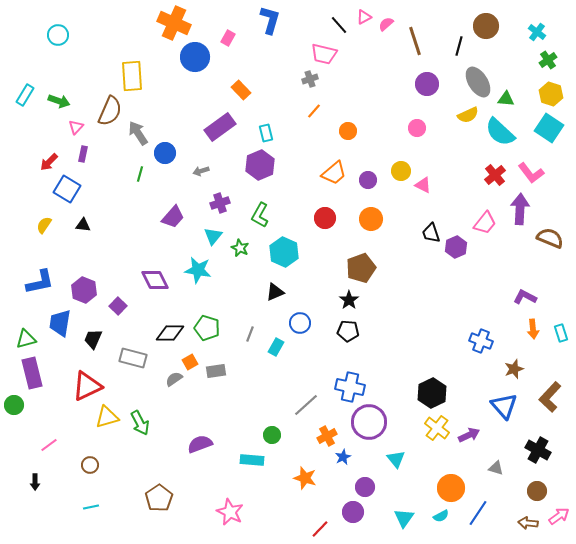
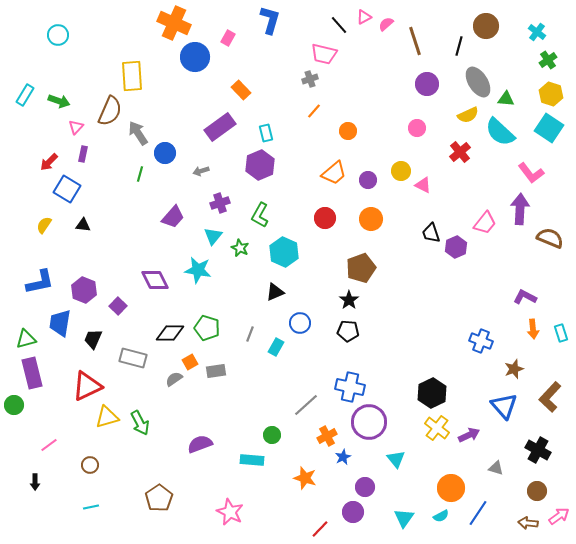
red cross at (495, 175): moved 35 px left, 23 px up
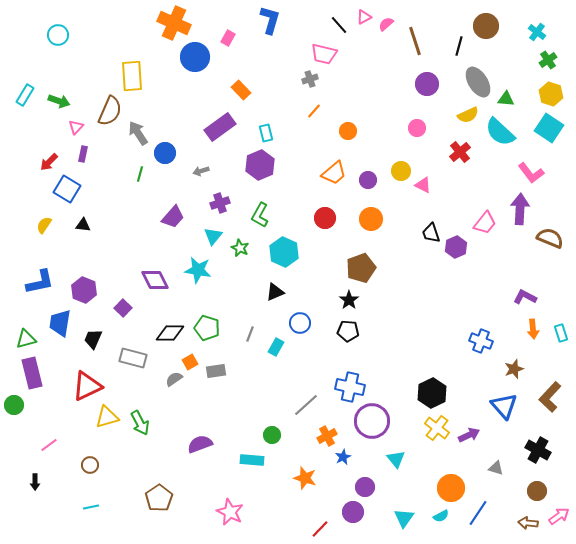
purple square at (118, 306): moved 5 px right, 2 px down
purple circle at (369, 422): moved 3 px right, 1 px up
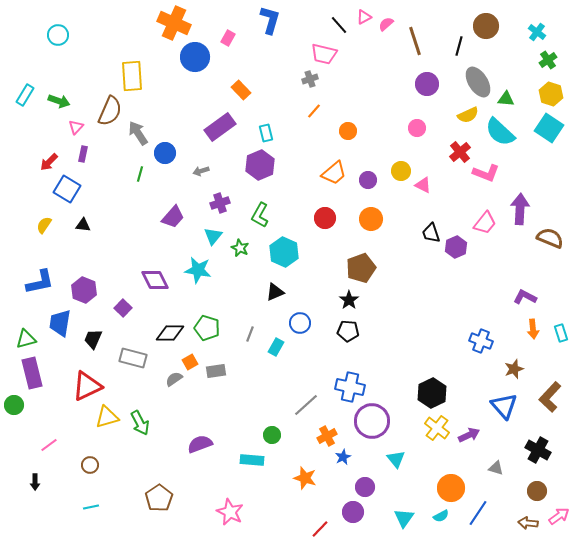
pink L-shape at (531, 173): moved 45 px left; rotated 32 degrees counterclockwise
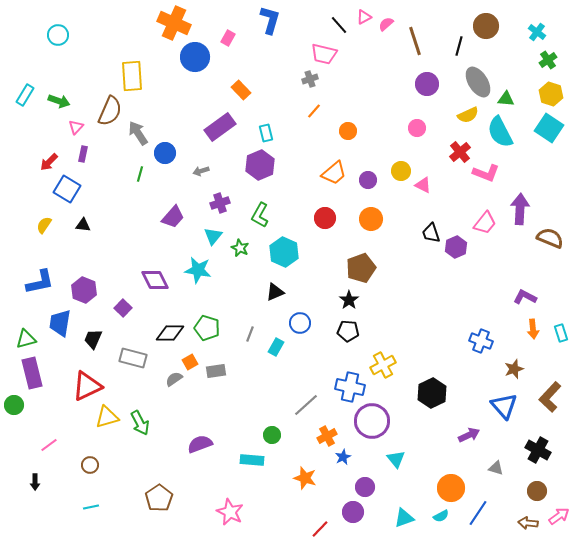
cyan semicircle at (500, 132): rotated 20 degrees clockwise
yellow cross at (437, 428): moved 54 px left, 63 px up; rotated 25 degrees clockwise
cyan triangle at (404, 518): rotated 35 degrees clockwise
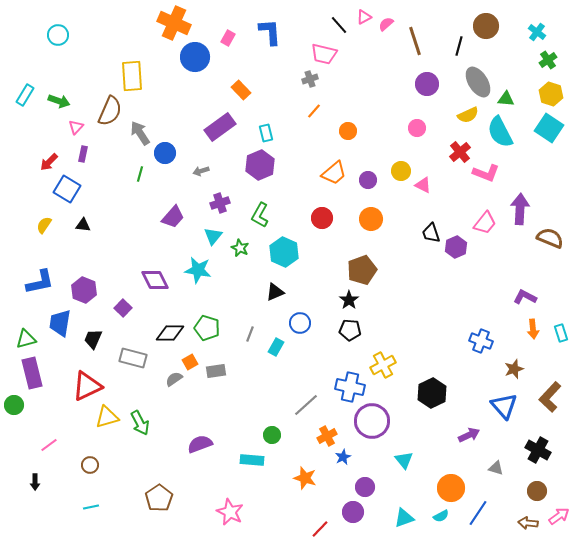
blue L-shape at (270, 20): moved 12 px down; rotated 20 degrees counterclockwise
gray arrow at (138, 133): moved 2 px right
red circle at (325, 218): moved 3 px left
brown pentagon at (361, 268): moved 1 px right, 2 px down
black pentagon at (348, 331): moved 2 px right, 1 px up
cyan triangle at (396, 459): moved 8 px right, 1 px down
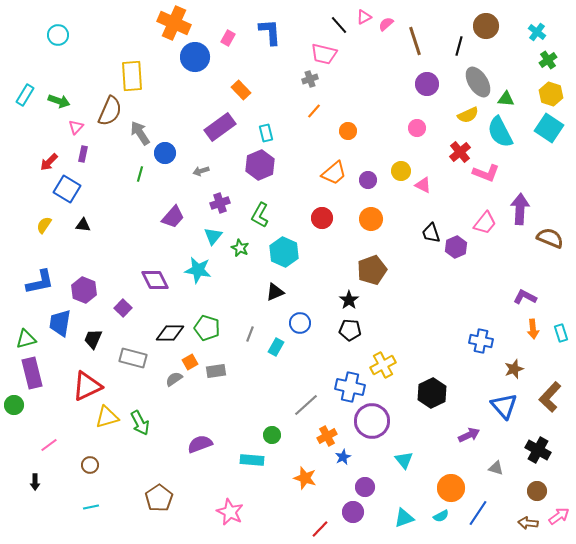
brown pentagon at (362, 270): moved 10 px right
blue cross at (481, 341): rotated 10 degrees counterclockwise
